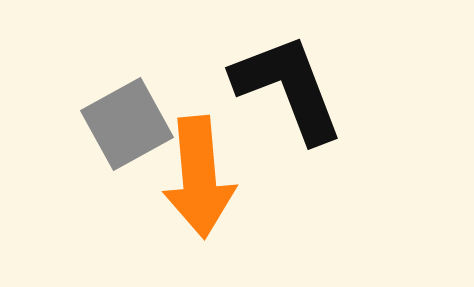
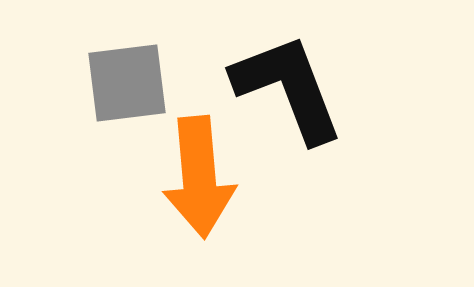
gray square: moved 41 px up; rotated 22 degrees clockwise
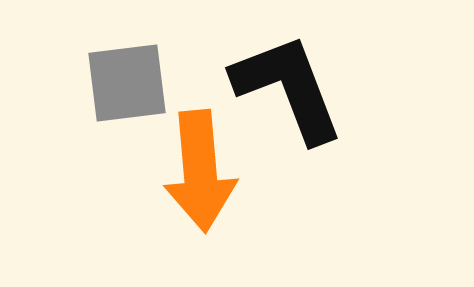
orange arrow: moved 1 px right, 6 px up
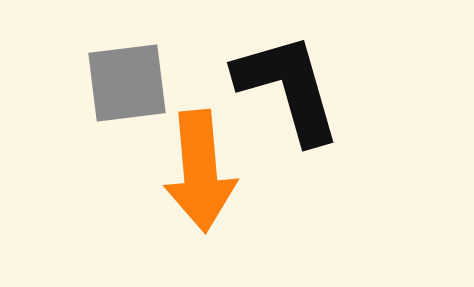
black L-shape: rotated 5 degrees clockwise
